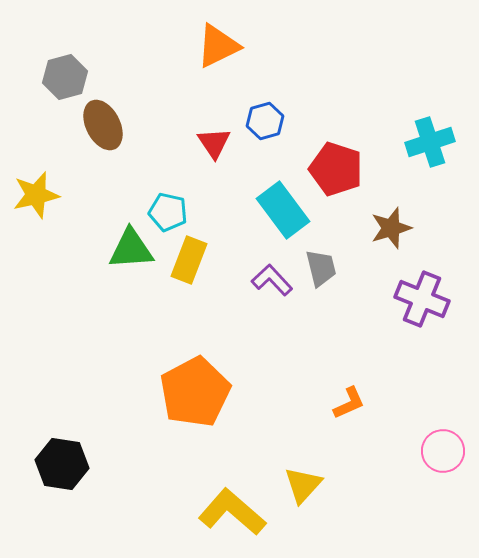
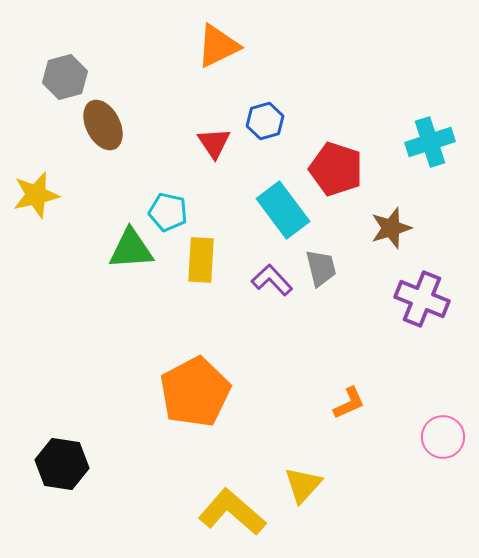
yellow rectangle: moved 12 px right; rotated 18 degrees counterclockwise
pink circle: moved 14 px up
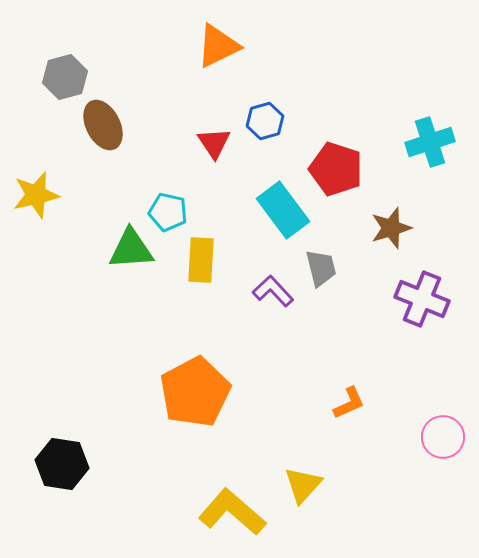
purple L-shape: moved 1 px right, 11 px down
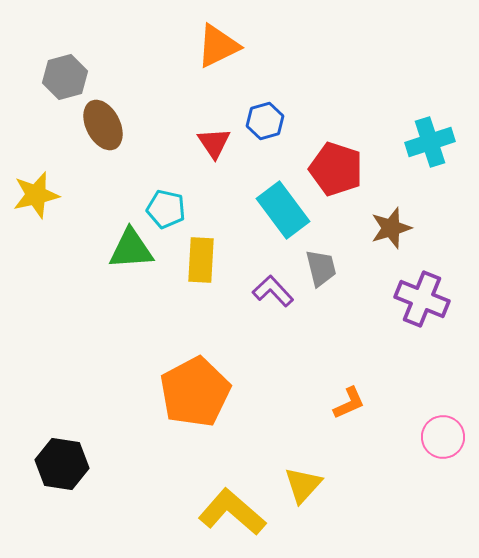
cyan pentagon: moved 2 px left, 3 px up
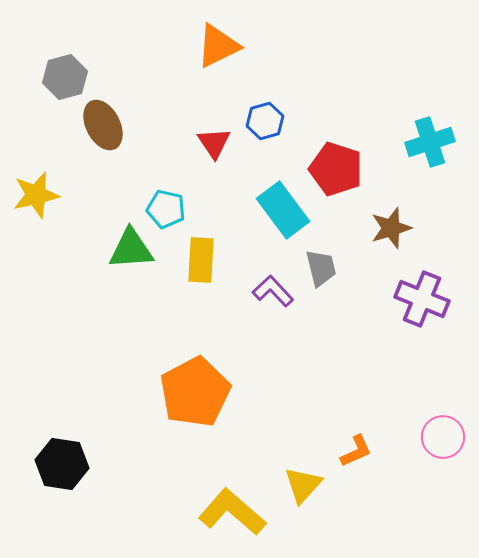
orange L-shape: moved 7 px right, 48 px down
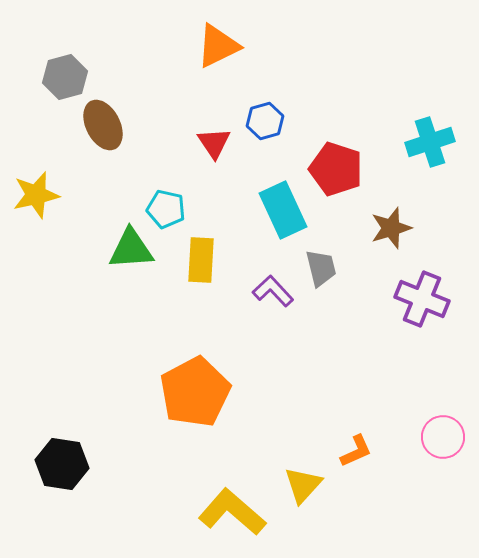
cyan rectangle: rotated 12 degrees clockwise
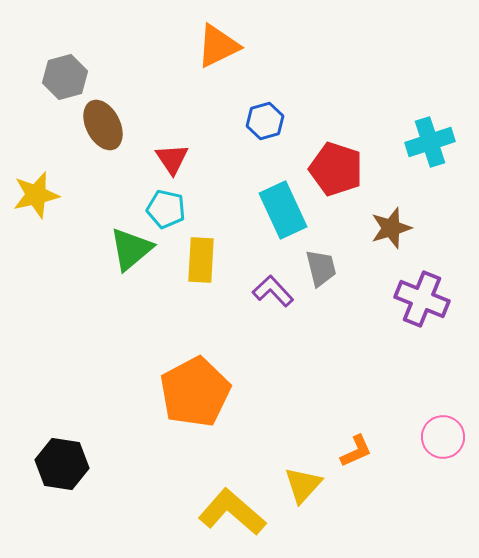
red triangle: moved 42 px left, 16 px down
green triangle: rotated 36 degrees counterclockwise
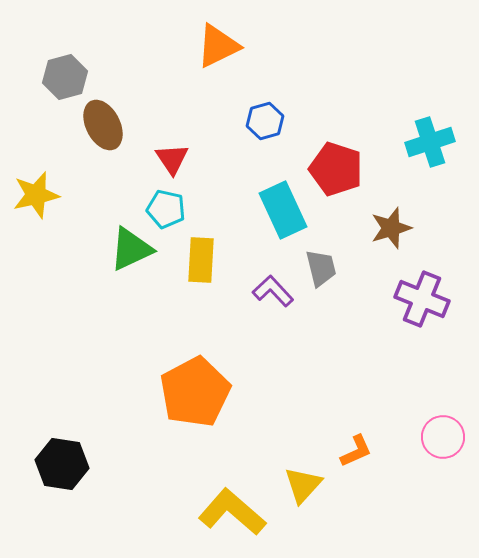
green triangle: rotated 15 degrees clockwise
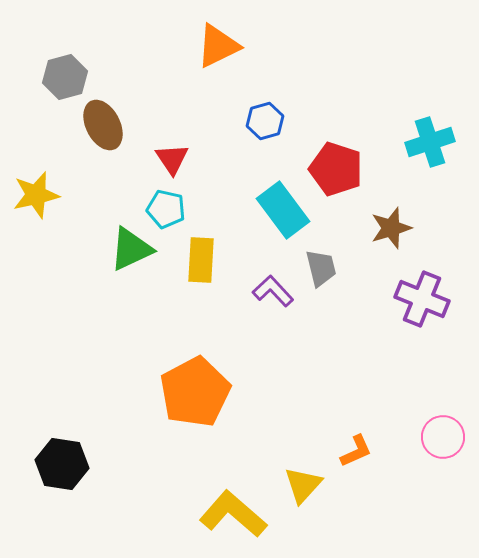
cyan rectangle: rotated 12 degrees counterclockwise
yellow L-shape: moved 1 px right, 2 px down
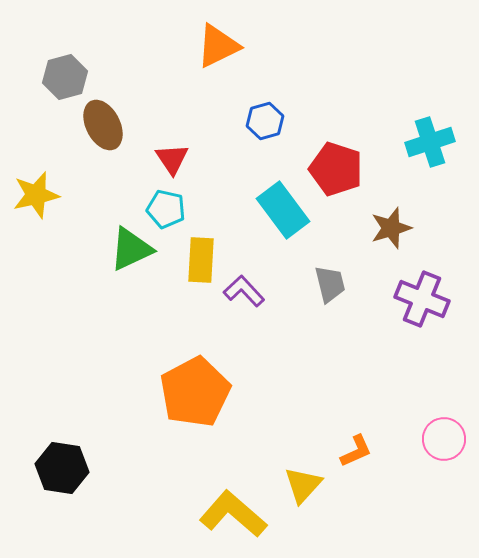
gray trapezoid: moved 9 px right, 16 px down
purple L-shape: moved 29 px left
pink circle: moved 1 px right, 2 px down
black hexagon: moved 4 px down
